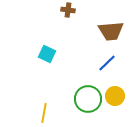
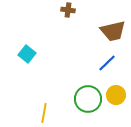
brown trapezoid: moved 2 px right; rotated 8 degrees counterclockwise
cyan square: moved 20 px left; rotated 12 degrees clockwise
yellow circle: moved 1 px right, 1 px up
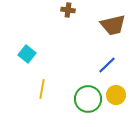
brown trapezoid: moved 6 px up
blue line: moved 2 px down
yellow line: moved 2 px left, 24 px up
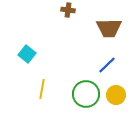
brown trapezoid: moved 4 px left, 3 px down; rotated 12 degrees clockwise
green circle: moved 2 px left, 5 px up
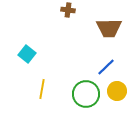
blue line: moved 1 px left, 2 px down
yellow circle: moved 1 px right, 4 px up
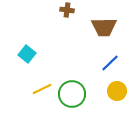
brown cross: moved 1 px left
brown trapezoid: moved 5 px left, 1 px up
blue line: moved 4 px right, 4 px up
yellow line: rotated 54 degrees clockwise
green circle: moved 14 px left
